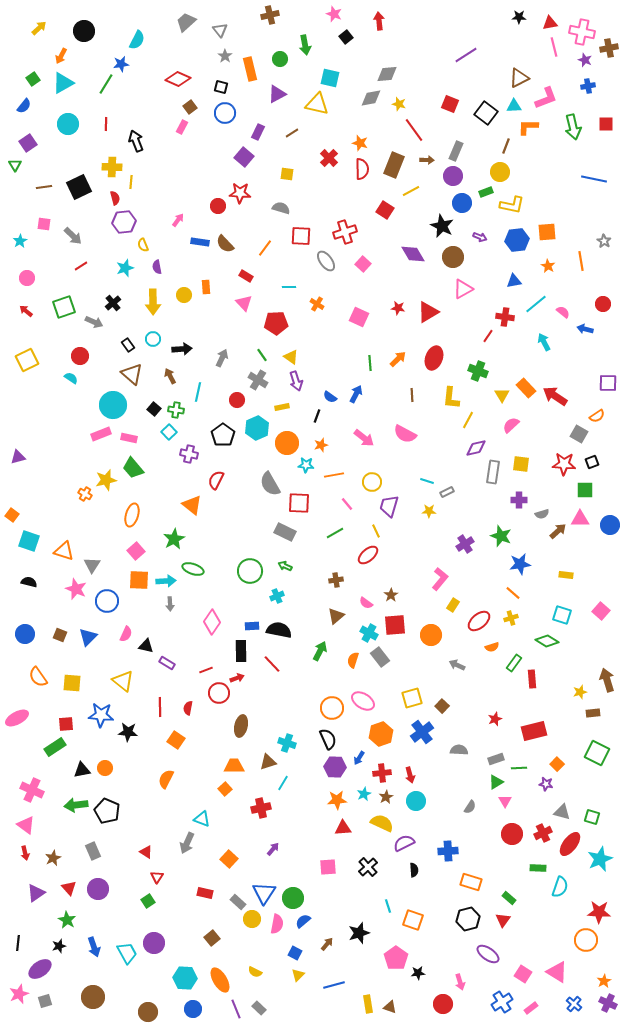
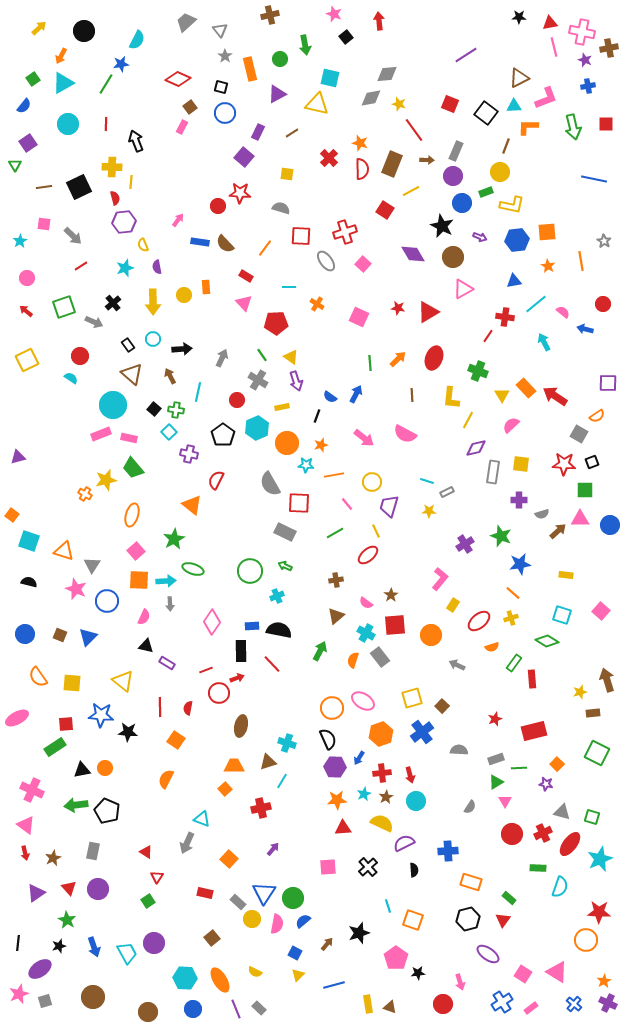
brown rectangle at (394, 165): moved 2 px left, 1 px up
cyan cross at (369, 633): moved 3 px left
pink semicircle at (126, 634): moved 18 px right, 17 px up
cyan line at (283, 783): moved 1 px left, 2 px up
gray rectangle at (93, 851): rotated 36 degrees clockwise
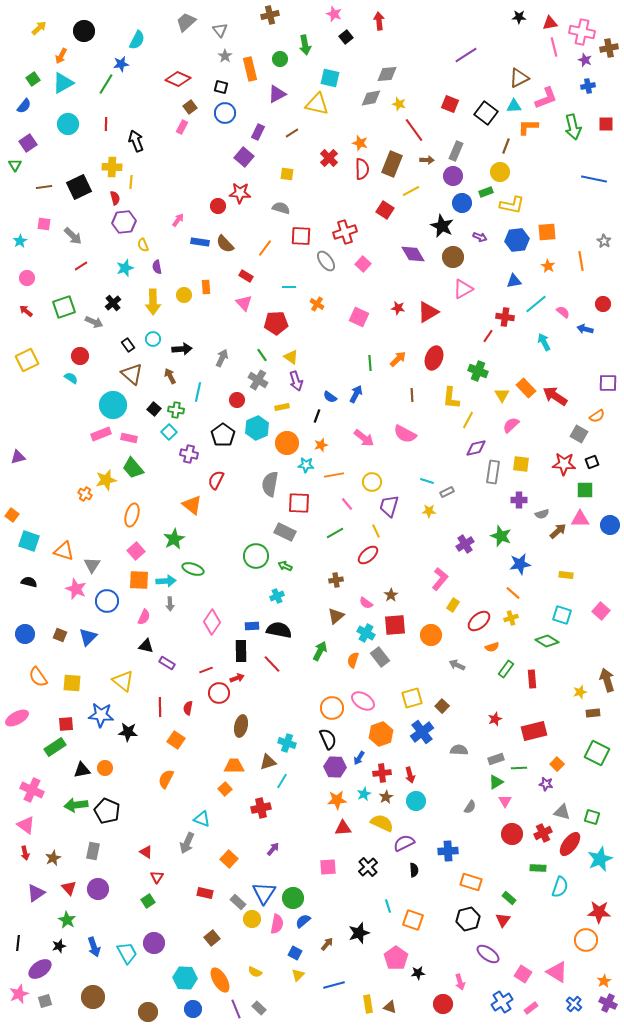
gray semicircle at (270, 484): rotated 40 degrees clockwise
green circle at (250, 571): moved 6 px right, 15 px up
green rectangle at (514, 663): moved 8 px left, 6 px down
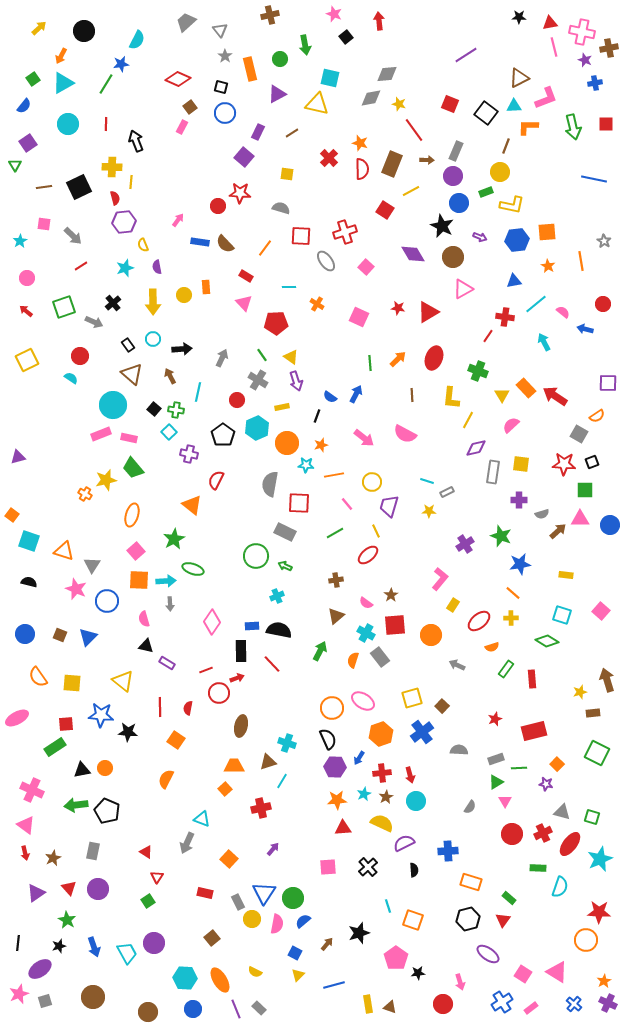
blue cross at (588, 86): moved 7 px right, 3 px up
blue circle at (462, 203): moved 3 px left
pink square at (363, 264): moved 3 px right, 3 px down
pink semicircle at (144, 617): moved 2 px down; rotated 140 degrees clockwise
yellow cross at (511, 618): rotated 16 degrees clockwise
gray rectangle at (238, 902): rotated 21 degrees clockwise
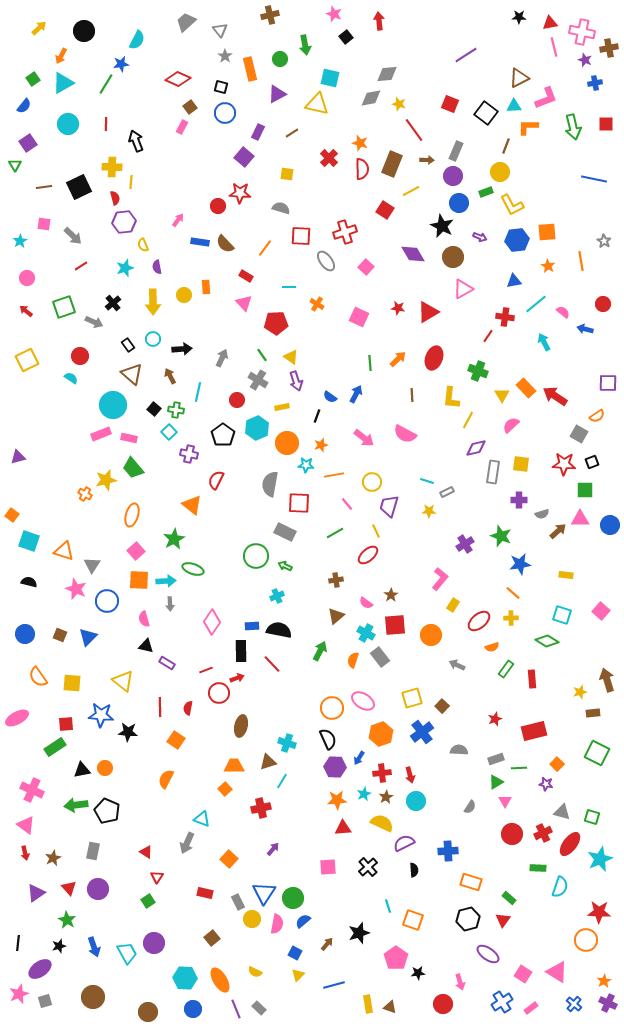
yellow L-shape at (512, 205): rotated 50 degrees clockwise
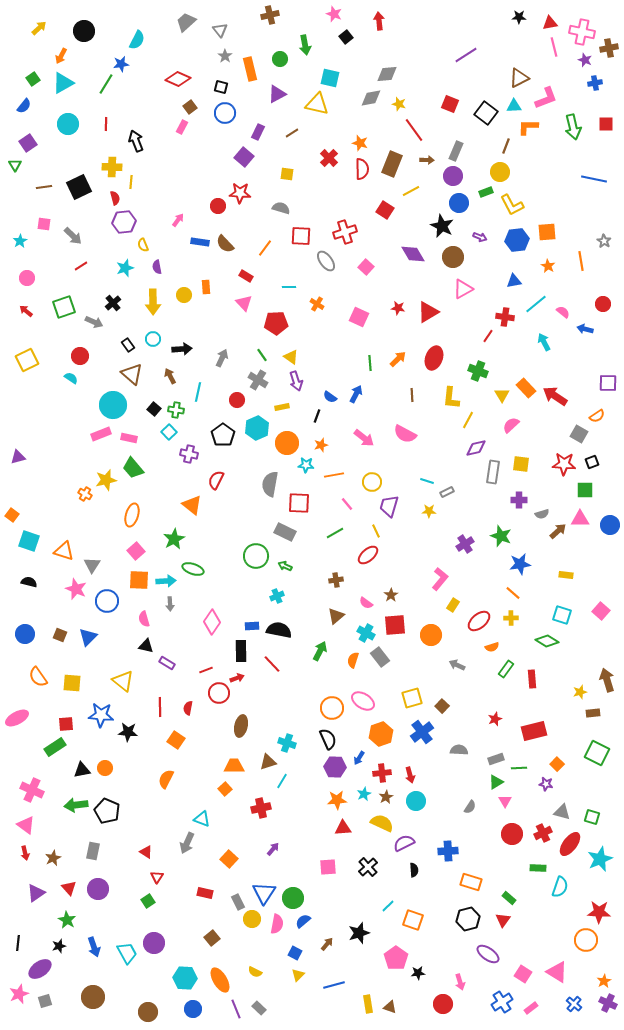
cyan line at (388, 906): rotated 64 degrees clockwise
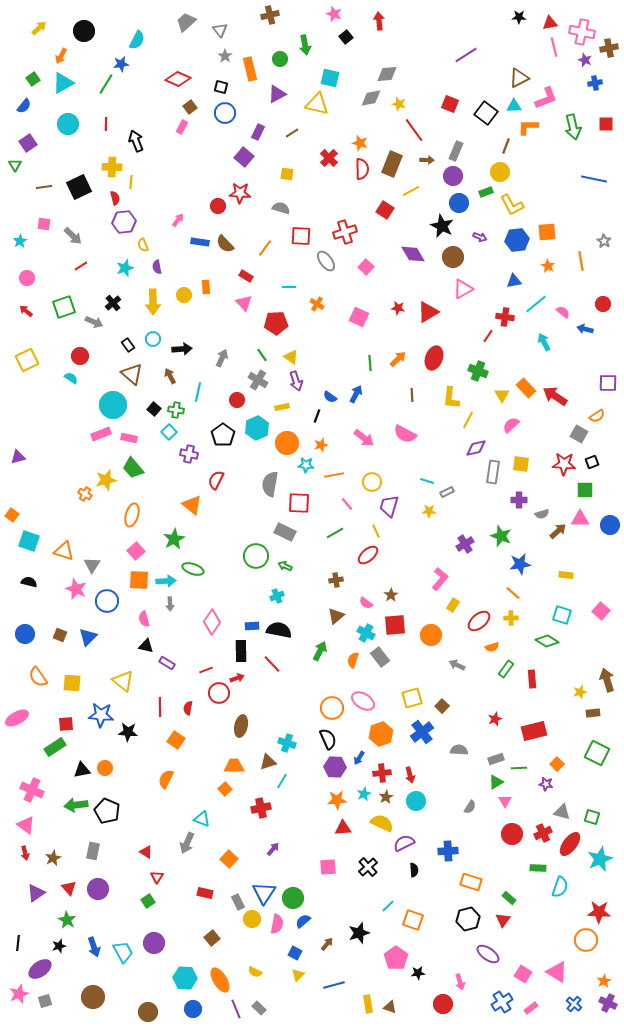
cyan trapezoid at (127, 953): moved 4 px left, 1 px up
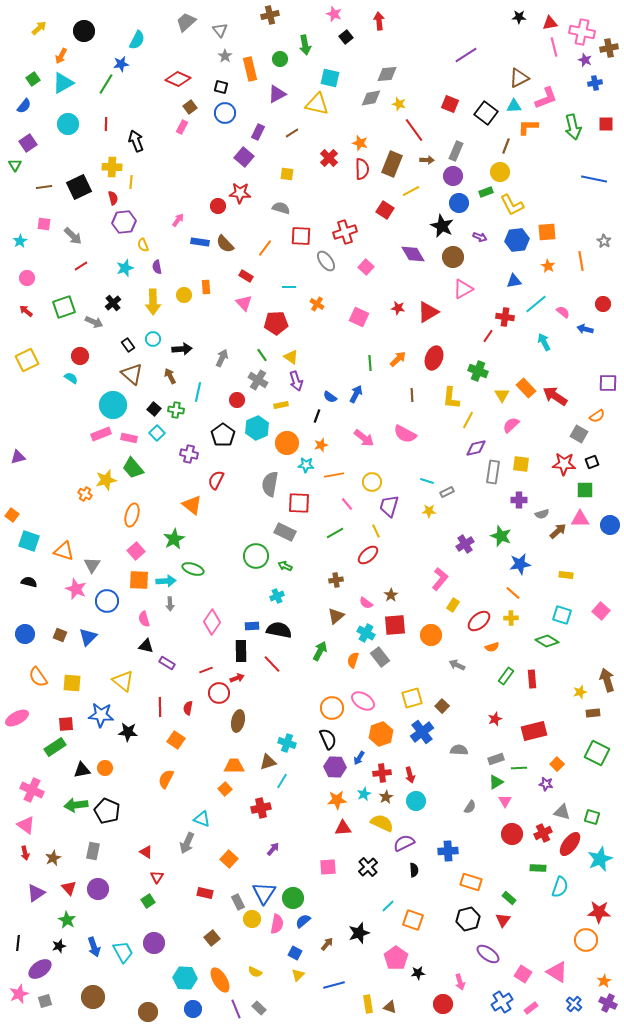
red semicircle at (115, 198): moved 2 px left
yellow rectangle at (282, 407): moved 1 px left, 2 px up
cyan square at (169, 432): moved 12 px left, 1 px down
green rectangle at (506, 669): moved 7 px down
brown ellipse at (241, 726): moved 3 px left, 5 px up
